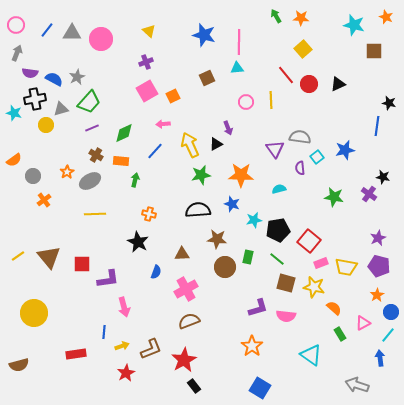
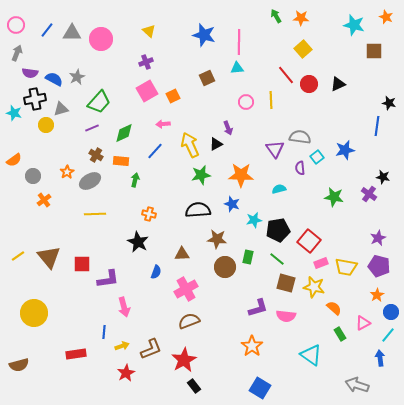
green trapezoid at (89, 102): moved 10 px right
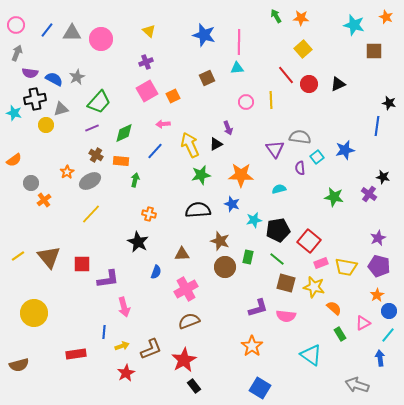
gray circle at (33, 176): moved 2 px left, 7 px down
yellow line at (95, 214): moved 4 px left; rotated 45 degrees counterclockwise
brown star at (217, 239): moved 3 px right, 2 px down; rotated 12 degrees clockwise
blue circle at (391, 312): moved 2 px left, 1 px up
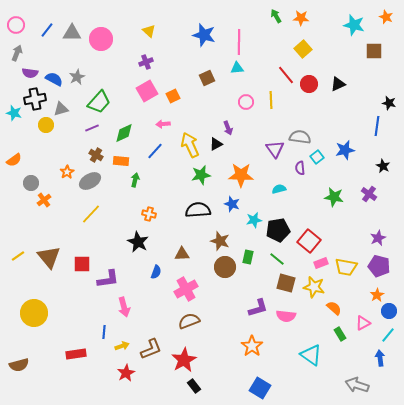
black star at (383, 177): moved 11 px up; rotated 16 degrees clockwise
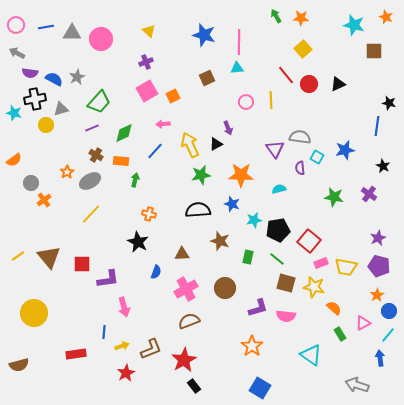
blue line at (47, 30): moved 1 px left, 3 px up; rotated 42 degrees clockwise
gray arrow at (17, 53): rotated 84 degrees counterclockwise
cyan square at (317, 157): rotated 24 degrees counterclockwise
brown circle at (225, 267): moved 21 px down
